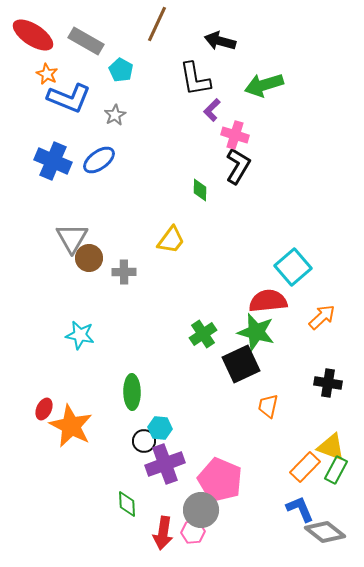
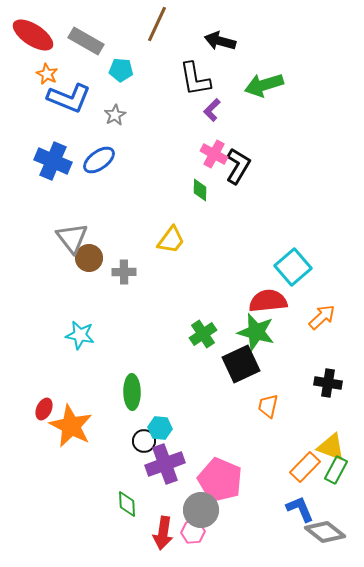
cyan pentagon at (121, 70): rotated 25 degrees counterclockwise
pink cross at (235, 135): moved 21 px left, 19 px down; rotated 12 degrees clockwise
gray triangle at (72, 238): rotated 8 degrees counterclockwise
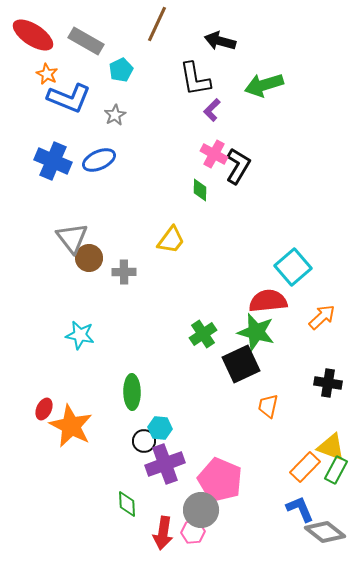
cyan pentagon at (121, 70): rotated 30 degrees counterclockwise
blue ellipse at (99, 160): rotated 12 degrees clockwise
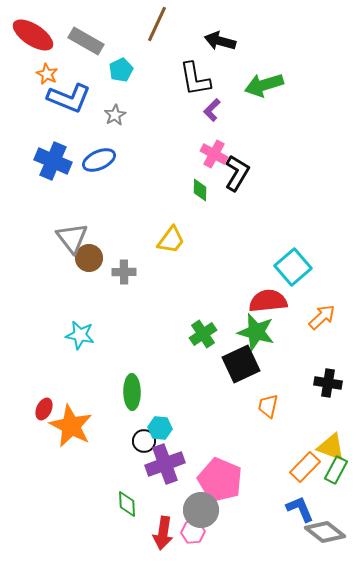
black L-shape at (238, 166): moved 1 px left, 7 px down
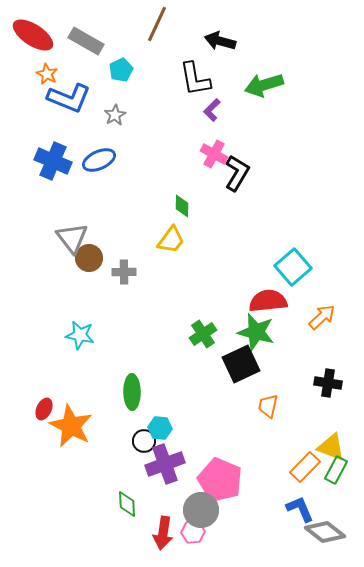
green diamond at (200, 190): moved 18 px left, 16 px down
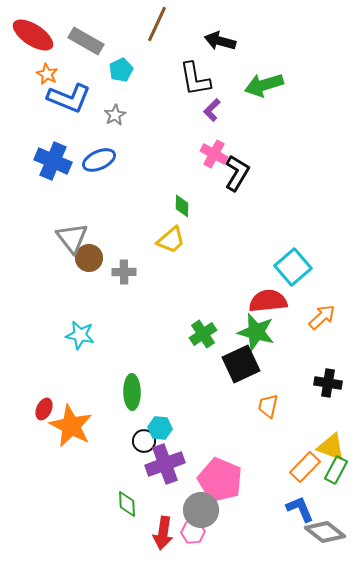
yellow trapezoid at (171, 240): rotated 12 degrees clockwise
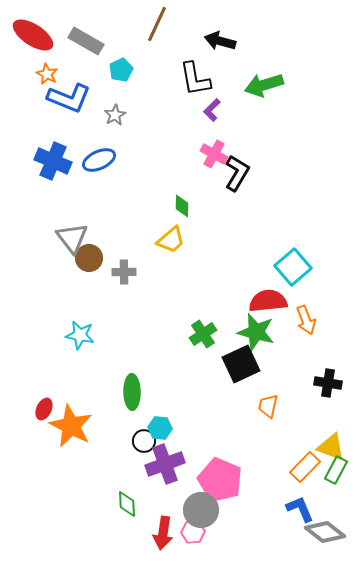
orange arrow at (322, 317): moved 16 px left, 3 px down; rotated 112 degrees clockwise
